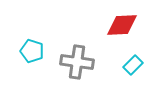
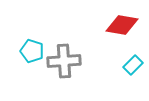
red diamond: rotated 12 degrees clockwise
gray cross: moved 13 px left, 1 px up; rotated 12 degrees counterclockwise
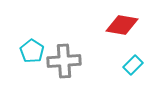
cyan pentagon: rotated 15 degrees clockwise
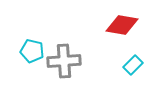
cyan pentagon: rotated 20 degrees counterclockwise
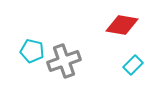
gray cross: rotated 16 degrees counterclockwise
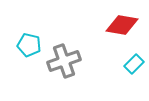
cyan pentagon: moved 3 px left, 6 px up
cyan rectangle: moved 1 px right, 1 px up
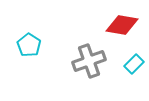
cyan pentagon: rotated 20 degrees clockwise
gray cross: moved 25 px right
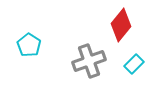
red diamond: moved 1 px left; rotated 60 degrees counterclockwise
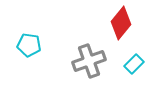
red diamond: moved 2 px up
cyan pentagon: rotated 25 degrees counterclockwise
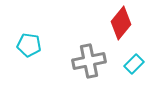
gray cross: rotated 8 degrees clockwise
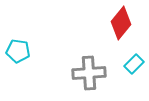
cyan pentagon: moved 11 px left, 6 px down
gray cross: moved 12 px down; rotated 8 degrees clockwise
